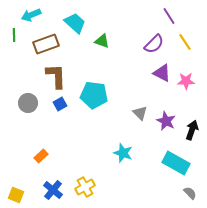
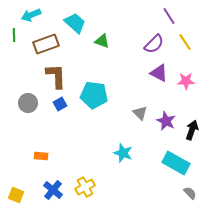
purple triangle: moved 3 px left
orange rectangle: rotated 48 degrees clockwise
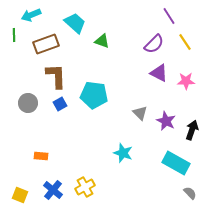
yellow square: moved 4 px right
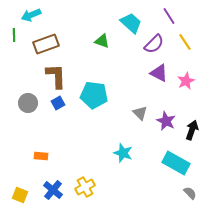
cyan trapezoid: moved 56 px right
pink star: rotated 24 degrees counterclockwise
blue square: moved 2 px left, 1 px up
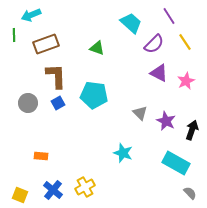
green triangle: moved 5 px left, 7 px down
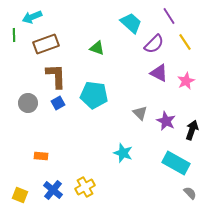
cyan arrow: moved 1 px right, 2 px down
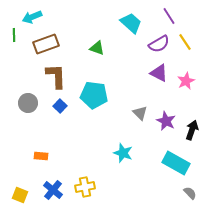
purple semicircle: moved 5 px right; rotated 15 degrees clockwise
blue square: moved 2 px right, 3 px down; rotated 16 degrees counterclockwise
yellow cross: rotated 18 degrees clockwise
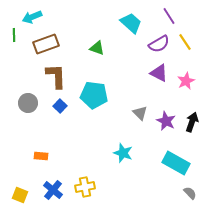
black arrow: moved 8 px up
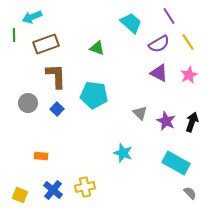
yellow line: moved 3 px right
pink star: moved 3 px right, 6 px up
blue square: moved 3 px left, 3 px down
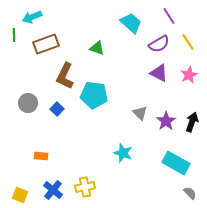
brown L-shape: moved 9 px right; rotated 152 degrees counterclockwise
purple star: rotated 12 degrees clockwise
